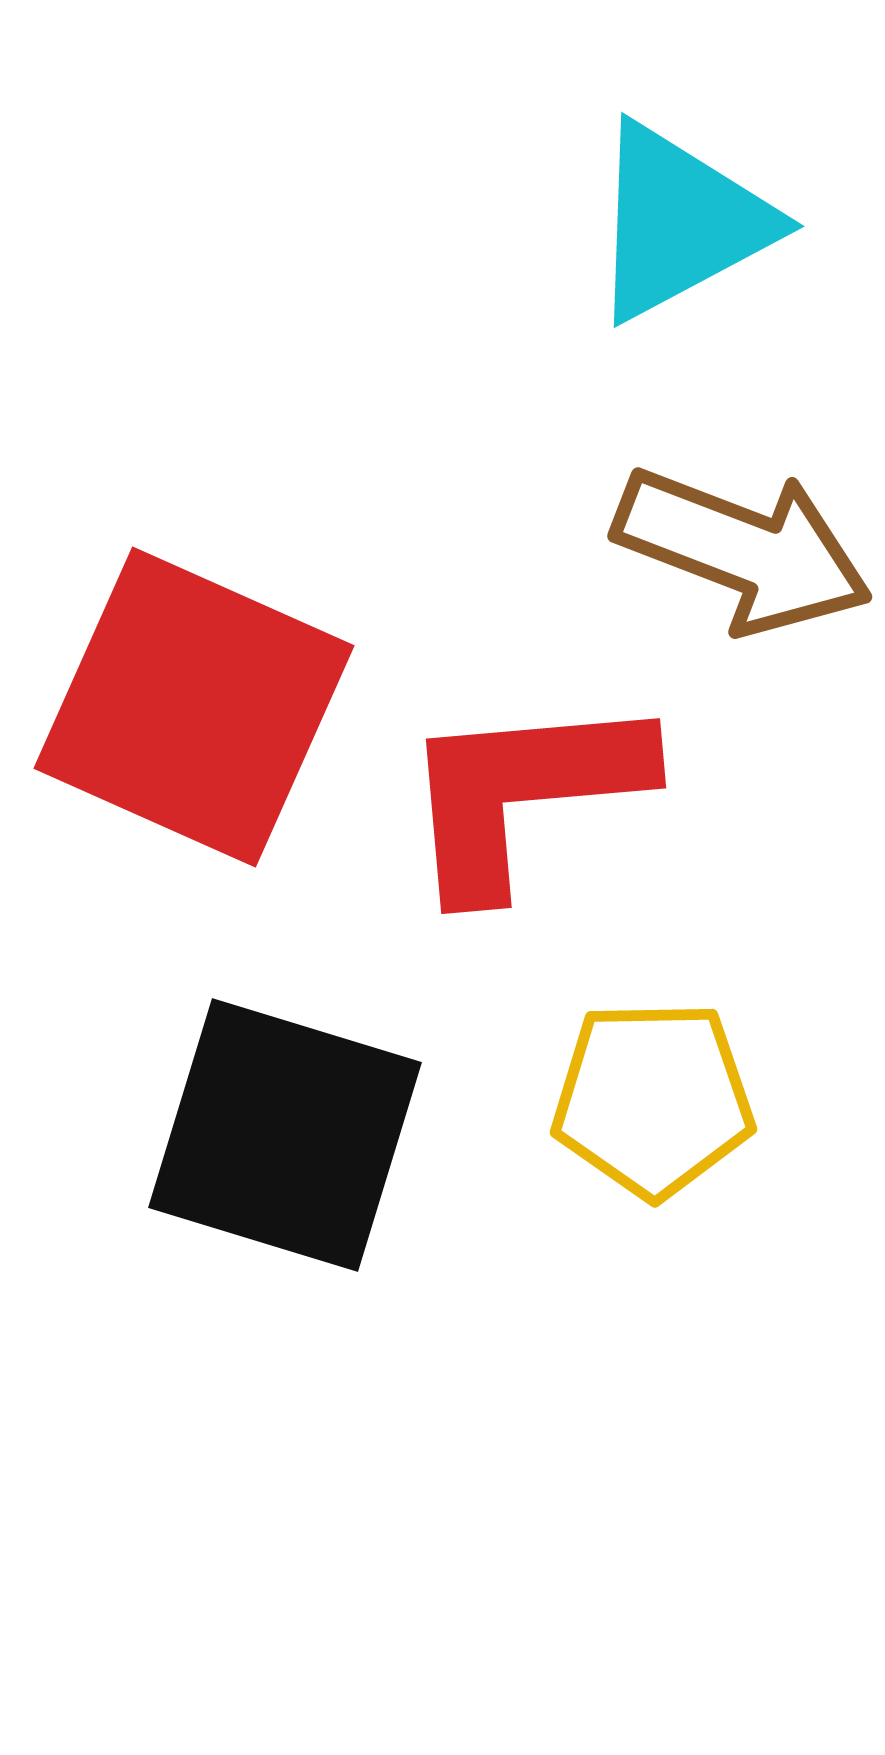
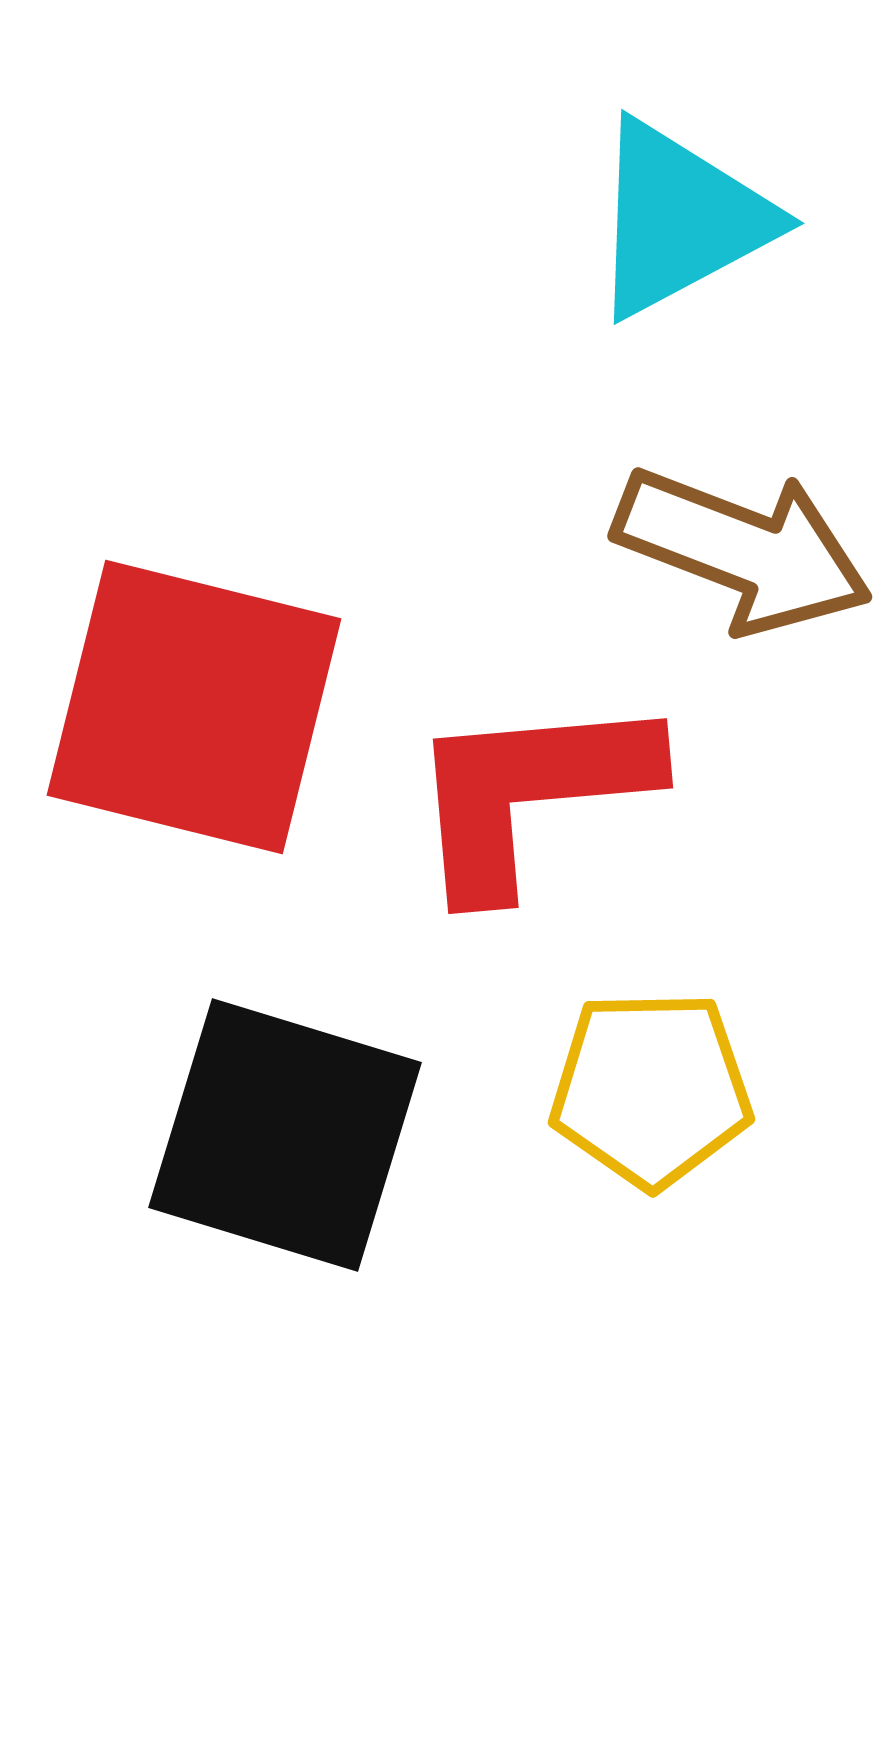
cyan triangle: moved 3 px up
red square: rotated 10 degrees counterclockwise
red L-shape: moved 7 px right
yellow pentagon: moved 2 px left, 10 px up
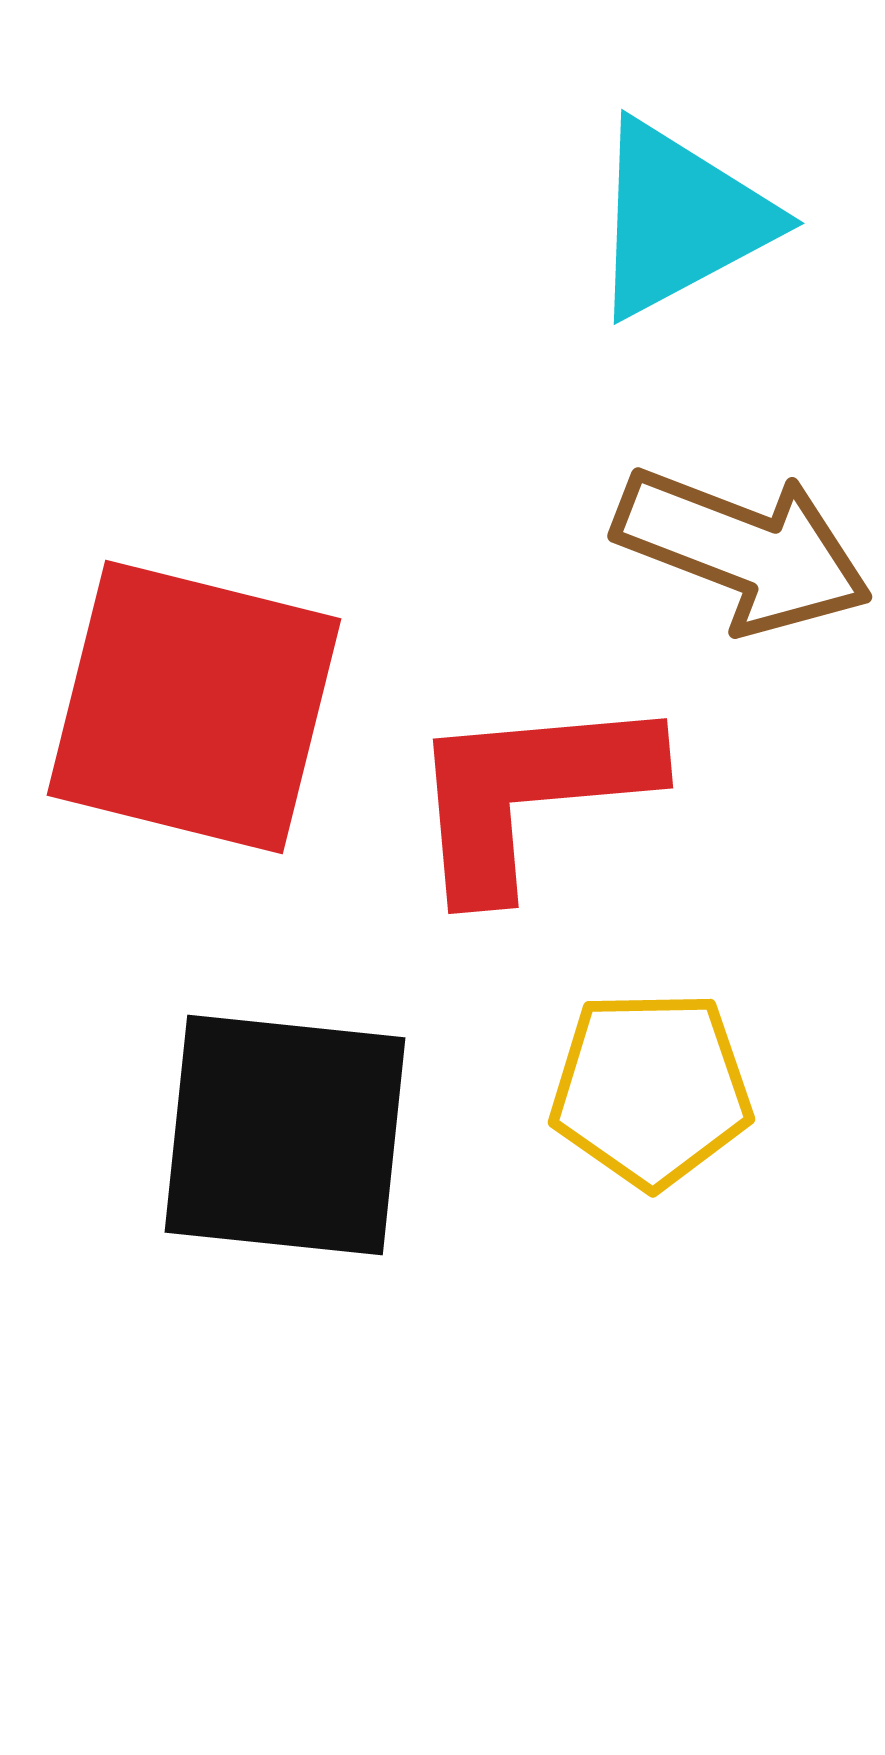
black square: rotated 11 degrees counterclockwise
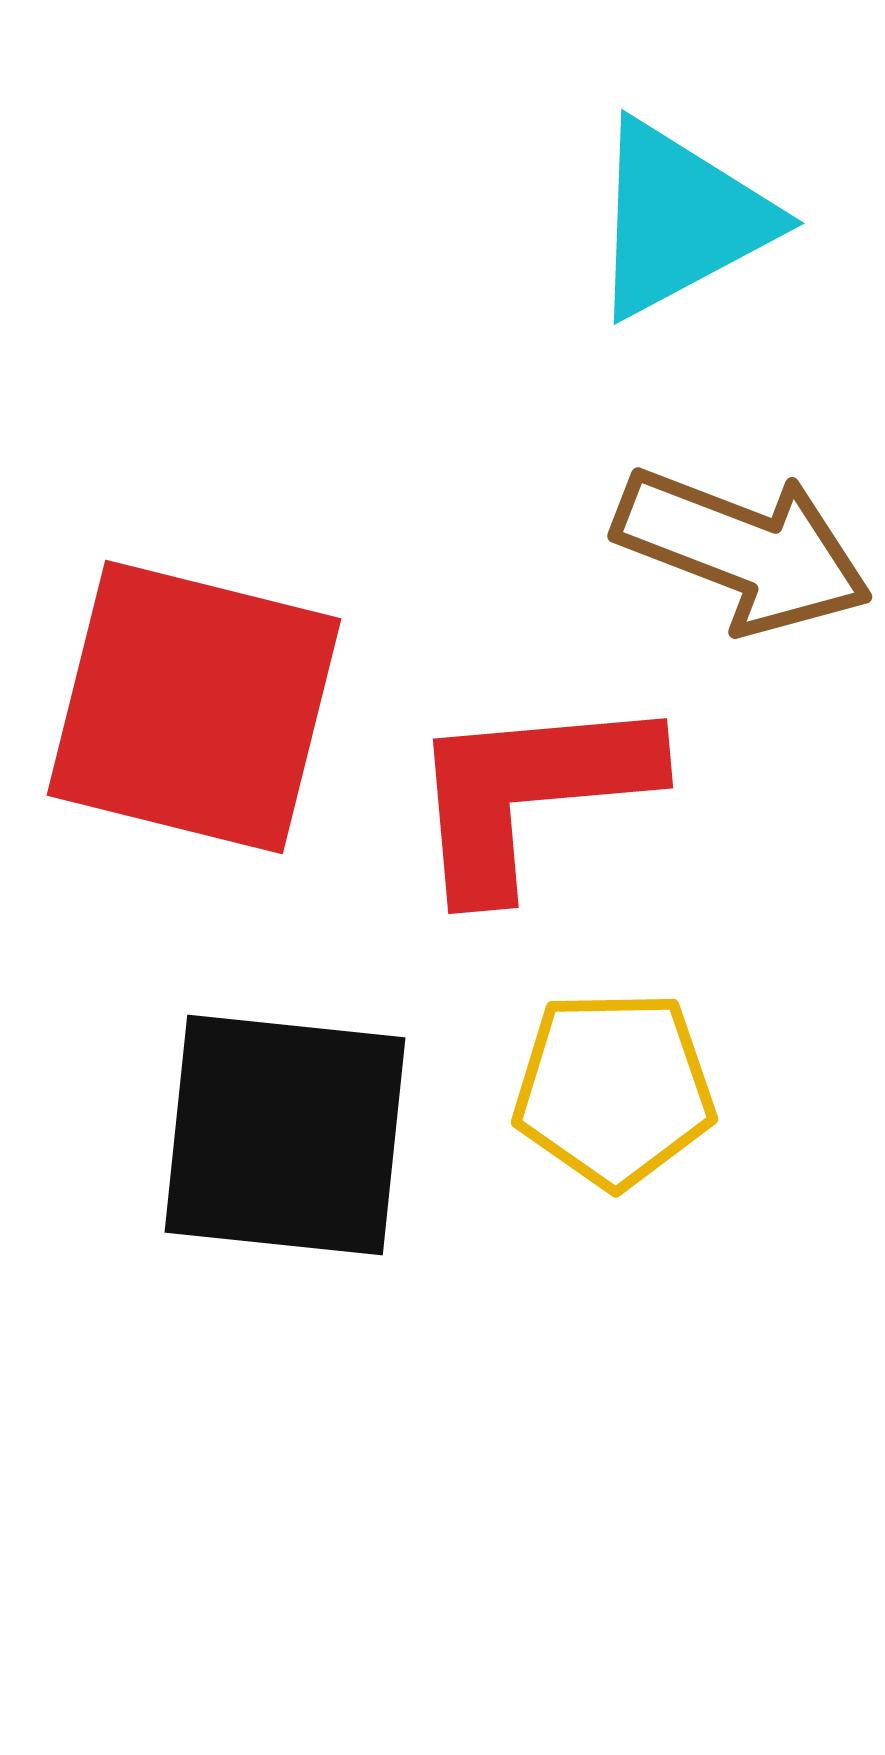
yellow pentagon: moved 37 px left
